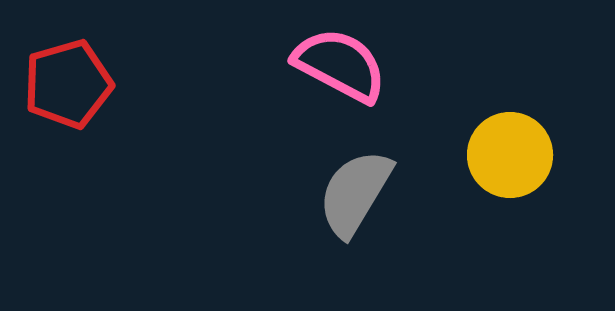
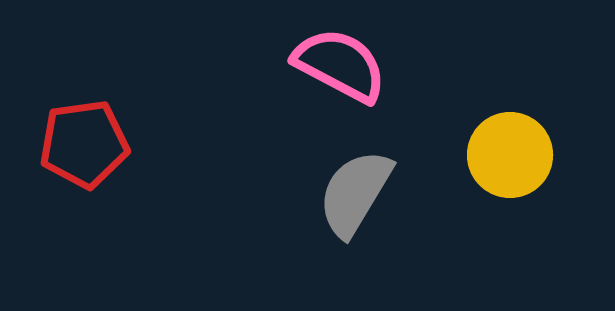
red pentagon: moved 16 px right, 60 px down; rotated 8 degrees clockwise
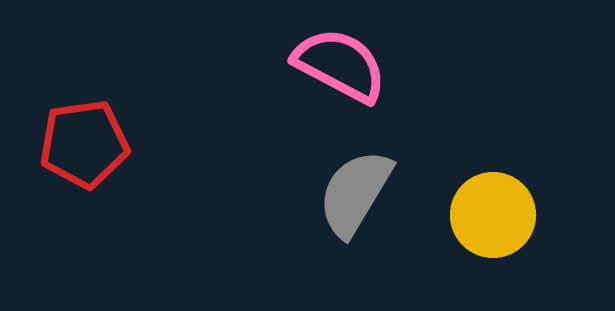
yellow circle: moved 17 px left, 60 px down
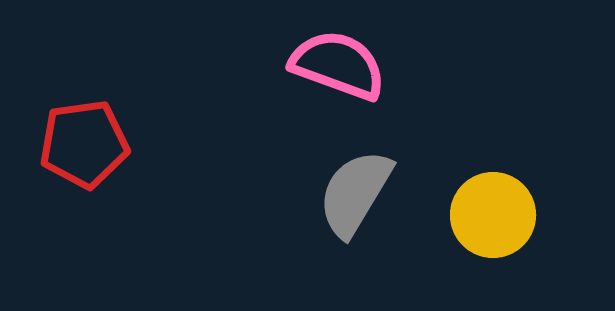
pink semicircle: moved 2 px left; rotated 8 degrees counterclockwise
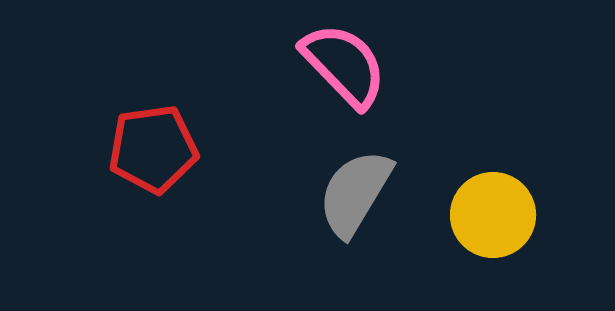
pink semicircle: moved 6 px right; rotated 26 degrees clockwise
red pentagon: moved 69 px right, 5 px down
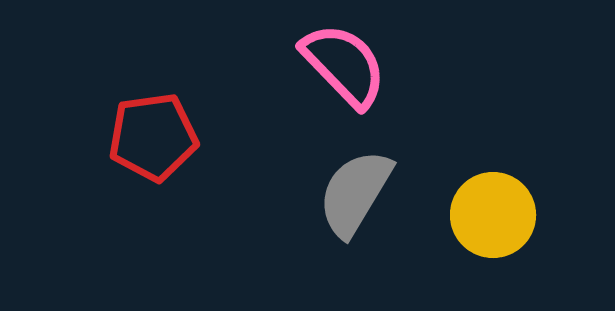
red pentagon: moved 12 px up
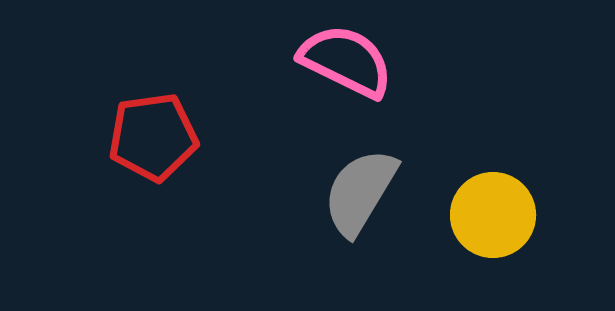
pink semicircle: moved 2 px right, 4 px up; rotated 20 degrees counterclockwise
gray semicircle: moved 5 px right, 1 px up
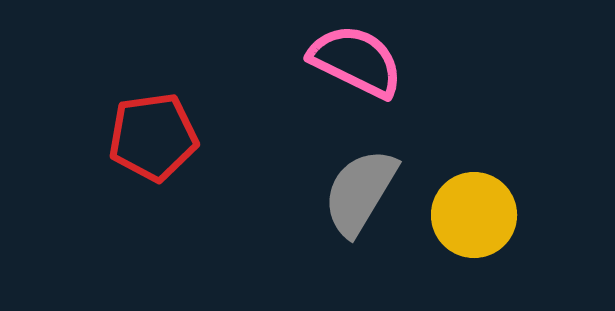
pink semicircle: moved 10 px right
yellow circle: moved 19 px left
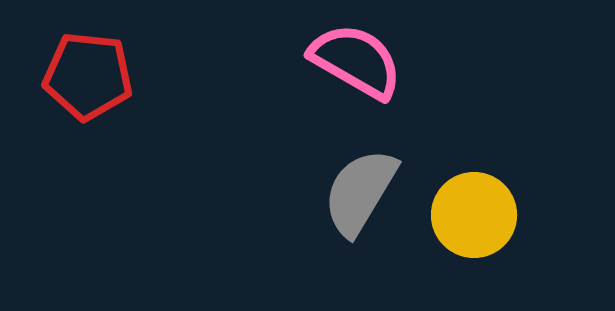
pink semicircle: rotated 4 degrees clockwise
red pentagon: moved 65 px left, 61 px up; rotated 14 degrees clockwise
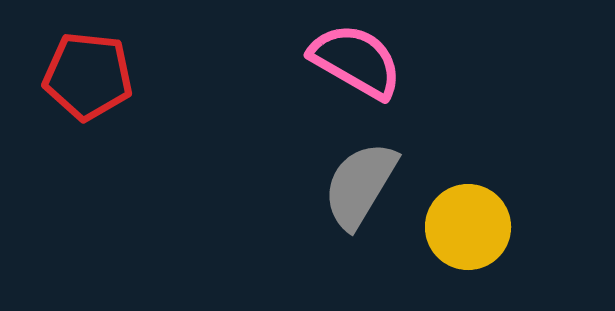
gray semicircle: moved 7 px up
yellow circle: moved 6 px left, 12 px down
